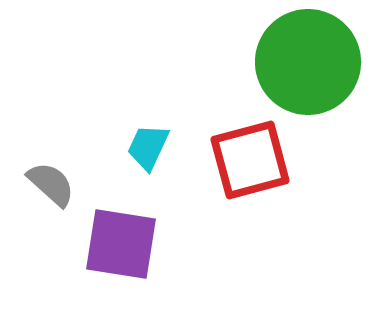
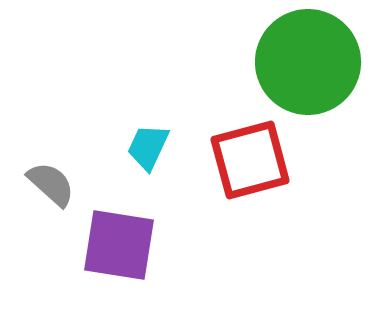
purple square: moved 2 px left, 1 px down
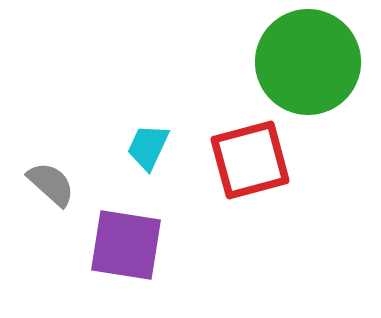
purple square: moved 7 px right
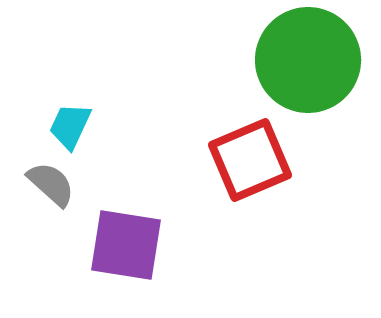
green circle: moved 2 px up
cyan trapezoid: moved 78 px left, 21 px up
red square: rotated 8 degrees counterclockwise
